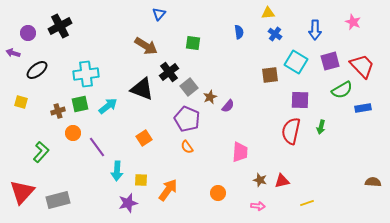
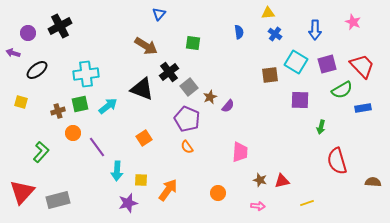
purple square at (330, 61): moved 3 px left, 3 px down
red semicircle at (291, 131): moved 46 px right, 30 px down; rotated 28 degrees counterclockwise
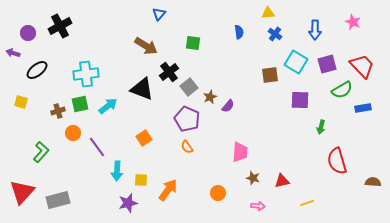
brown star at (260, 180): moved 7 px left, 2 px up
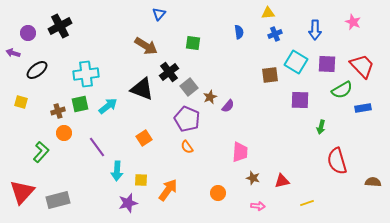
blue cross at (275, 34): rotated 32 degrees clockwise
purple square at (327, 64): rotated 18 degrees clockwise
orange circle at (73, 133): moved 9 px left
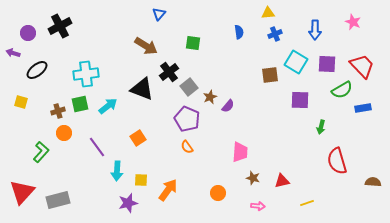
orange square at (144, 138): moved 6 px left
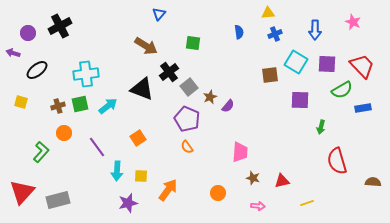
brown cross at (58, 111): moved 5 px up
yellow square at (141, 180): moved 4 px up
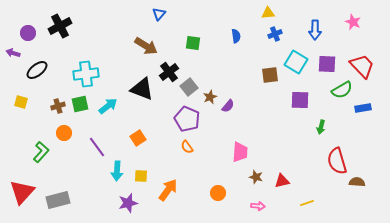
blue semicircle at (239, 32): moved 3 px left, 4 px down
brown star at (253, 178): moved 3 px right, 1 px up
brown semicircle at (373, 182): moved 16 px left
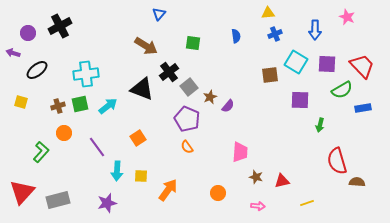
pink star at (353, 22): moved 6 px left, 5 px up
green arrow at (321, 127): moved 1 px left, 2 px up
purple star at (128, 203): moved 21 px left
